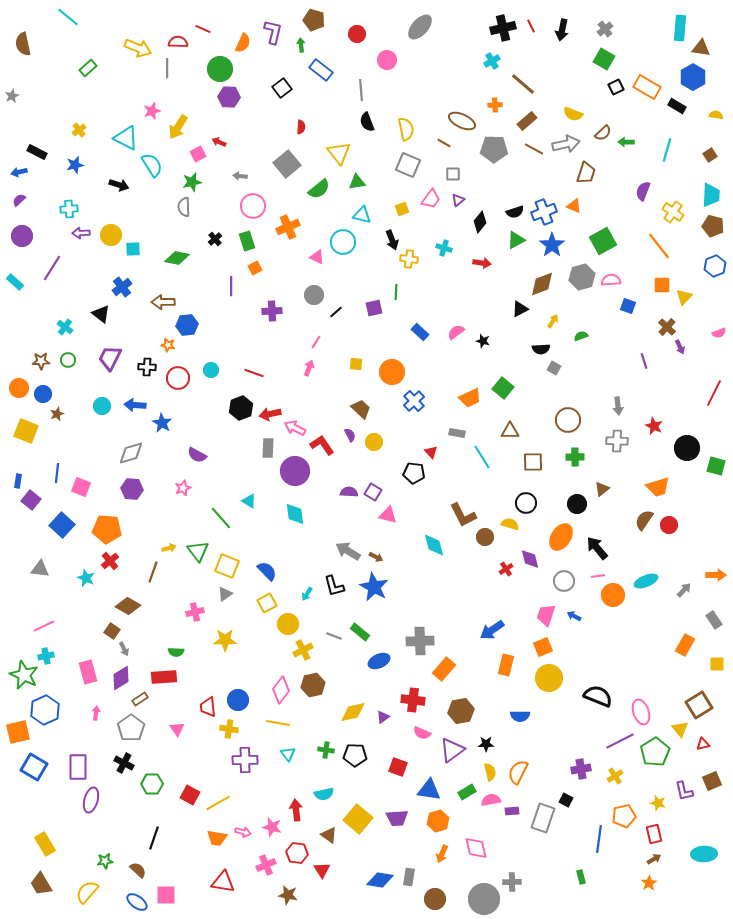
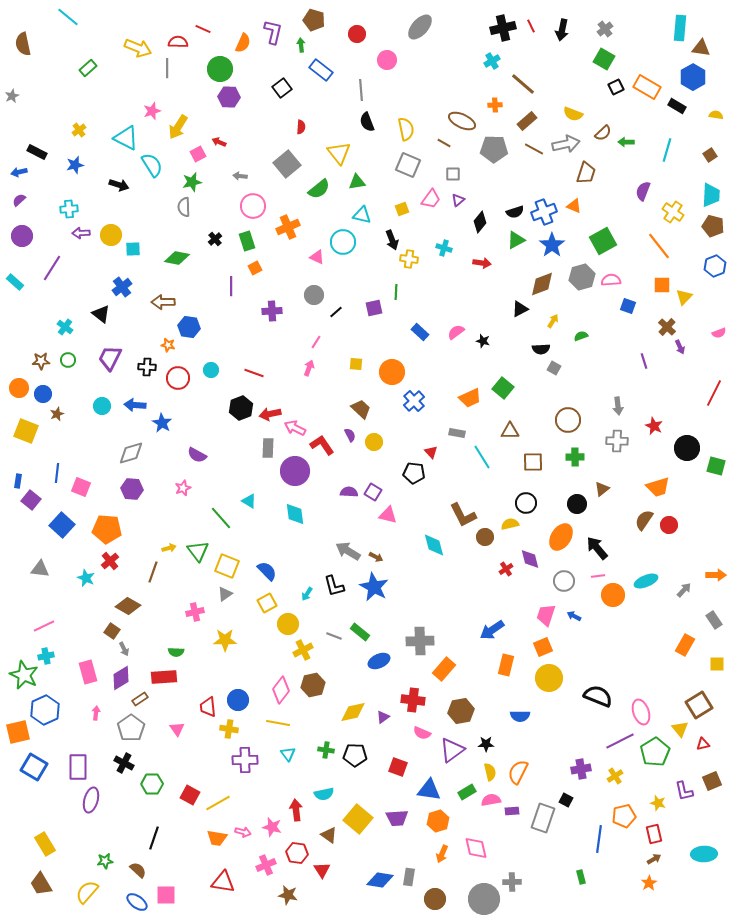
blue hexagon at (187, 325): moved 2 px right, 2 px down; rotated 15 degrees clockwise
yellow semicircle at (510, 524): rotated 30 degrees counterclockwise
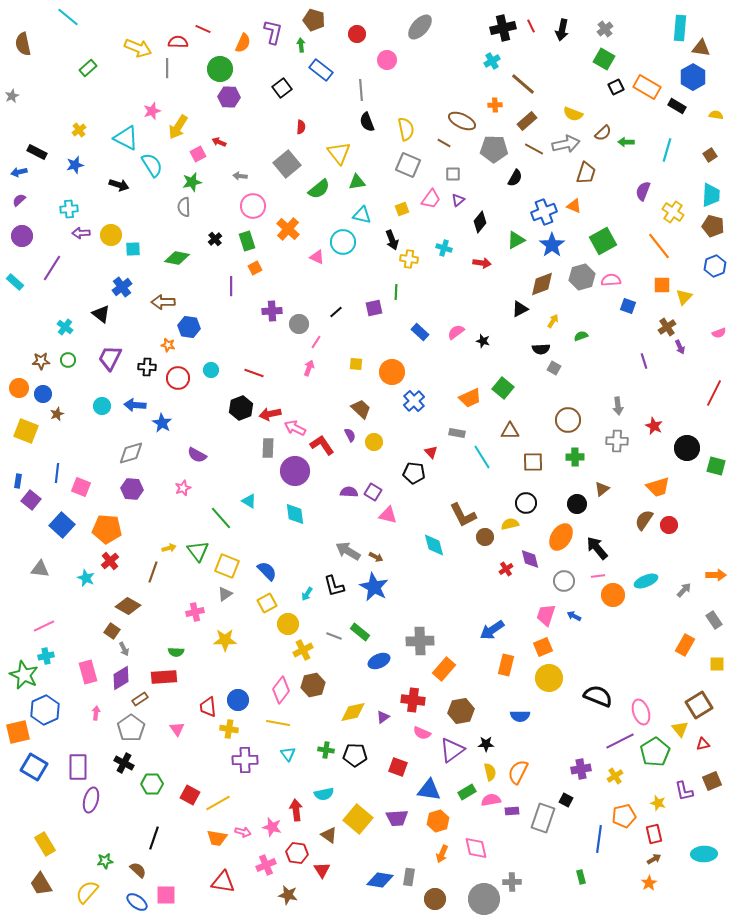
black semicircle at (515, 212): moved 34 px up; rotated 42 degrees counterclockwise
orange cross at (288, 227): moved 2 px down; rotated 25 degrees counterclockwise
gray circle at (314, 295): moved 15 px left, 29 px down
brown cross at (667, 327): rotated 12 degrees clockwise
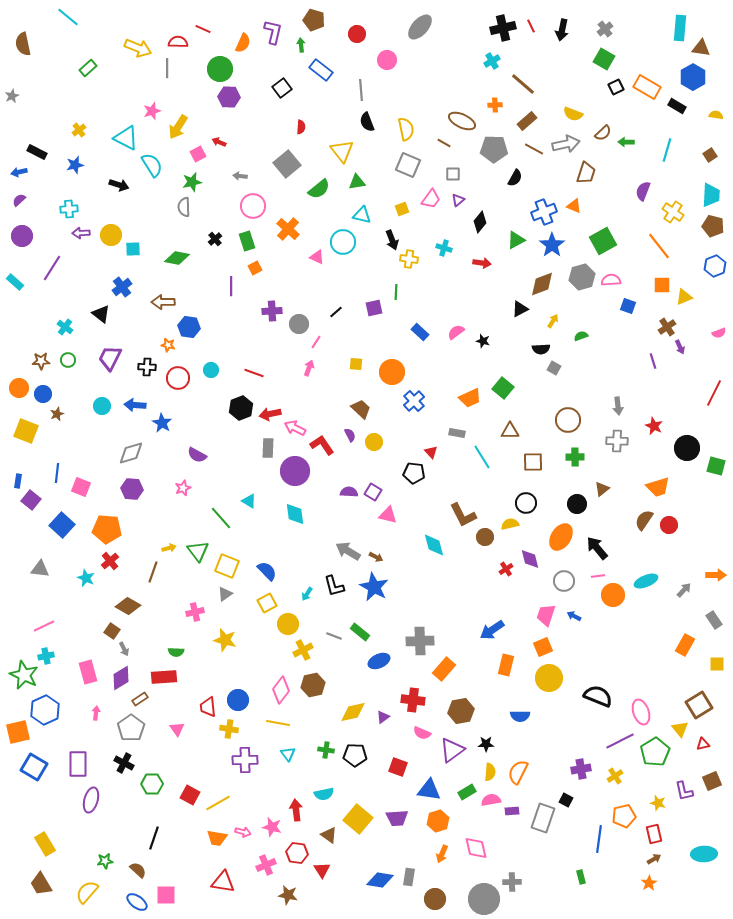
yellow triangle at (339, 153): moved 3 px right, 2 px up
yellow triangle at (684, 297): rotated 24 degrees clockwise
purple line at (644, 361): moved 9 px right
yellow star at (225, 640): rotated 15 degrees clockwise
purple rectangle at (78, 767): moved 3 px up
yellow semicircle at (490, 772): rotated 18 degrees clockwise
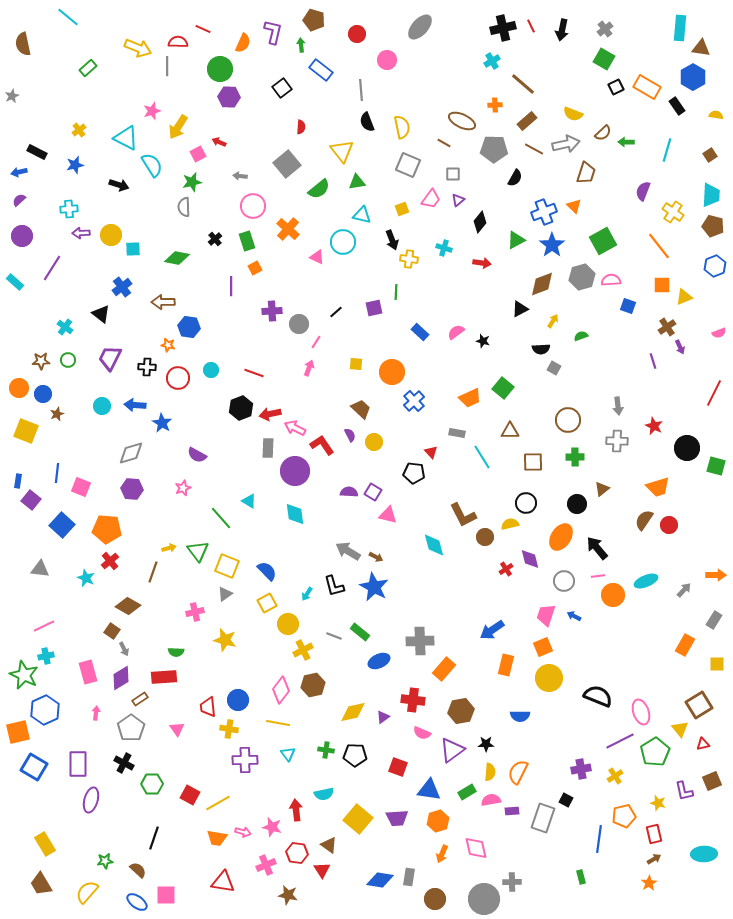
gray line at (167, 68): moved 2 px up
black rectangle at (677, 106): rotated 24 degrees clockwise
yellow semicircle at (406, 129): moved 4 px left, 2 px up
orange triangle at (574, 206): rotated 21 degrees clockwise
gray rectangle at (714, 620): rotated 66 degrees clockwise
brown triangle at (329, 835): moved 10 px down
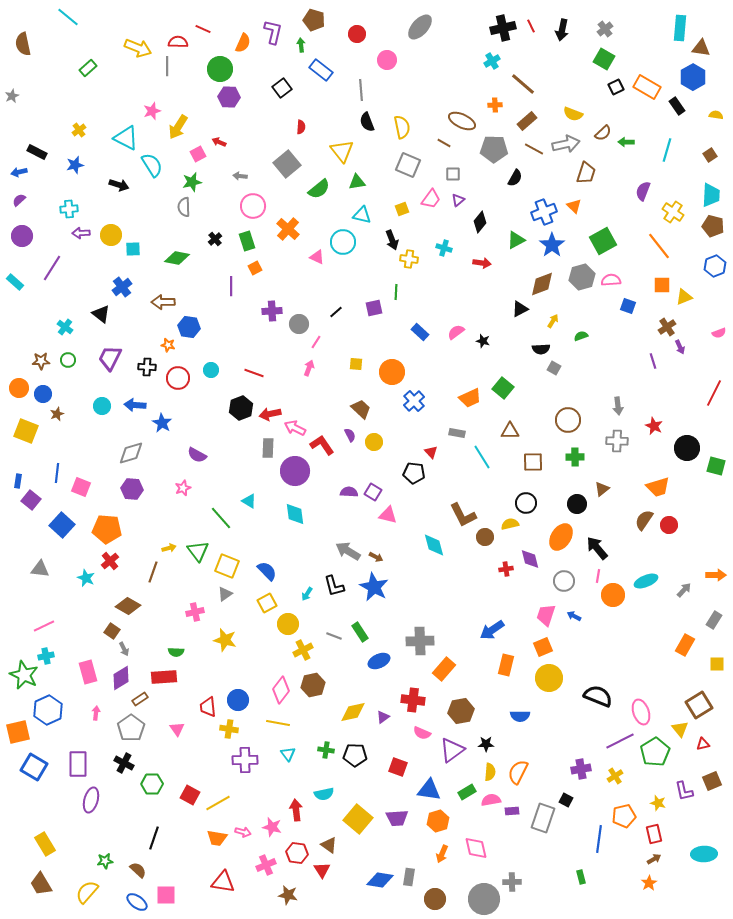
red cross at (506, 569): rotated 24 degrees clockwise
pink line at (598, 576): rotated 72 degrees counterclockwise
green rectangle at (360, 632): rotated 18 degrees clockwise
blue hexagon at (45, 710): moved 3 px right
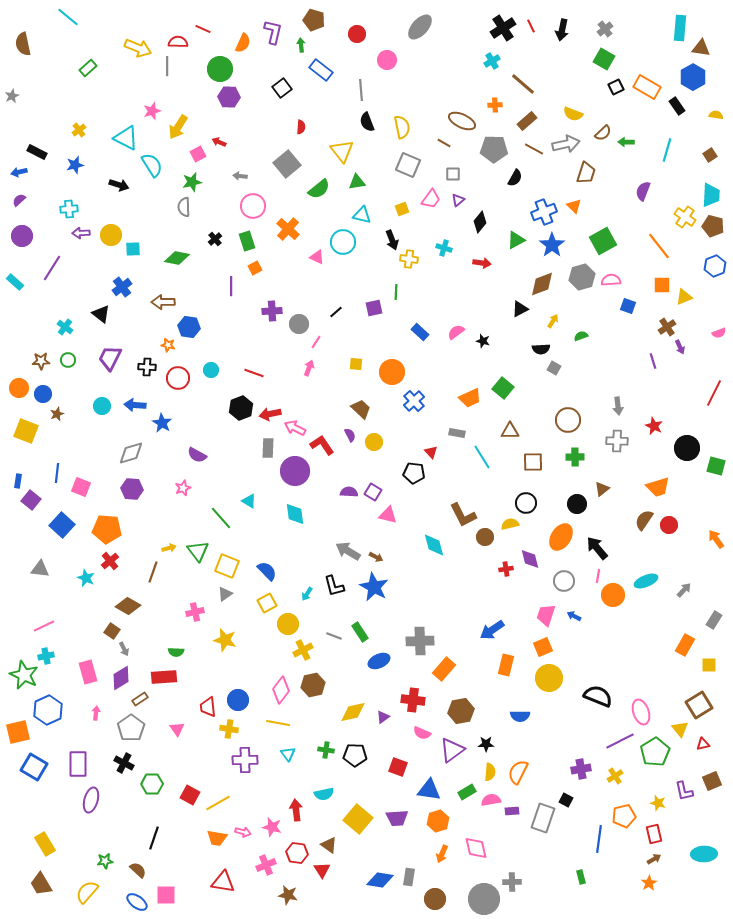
black cross at (503, 28): rotated 20 degrees counterclockwise
yellow cross at (673, 212): moved 12 px right, 5 px down
orange arrow at (716, 575): moved 36 px up; rotated 126 degrees counterclockwise
yellow square at (717, 664): moved 8 px left, 1 px down
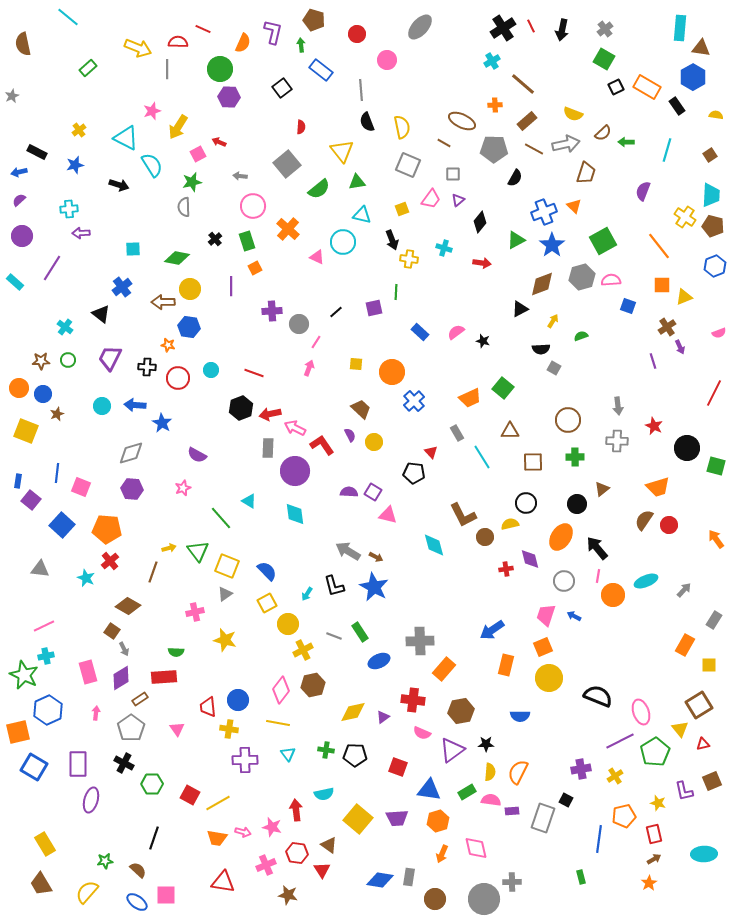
gray line at (167, 66): moved 3 px down
yellow circle at (111, 235): moved 79 px right, 54 px down
gray rectangle at (457, 433): rotated 49 degrees clockwise
pink semicircle at (491, 800): rotated 18 degrees clockwise
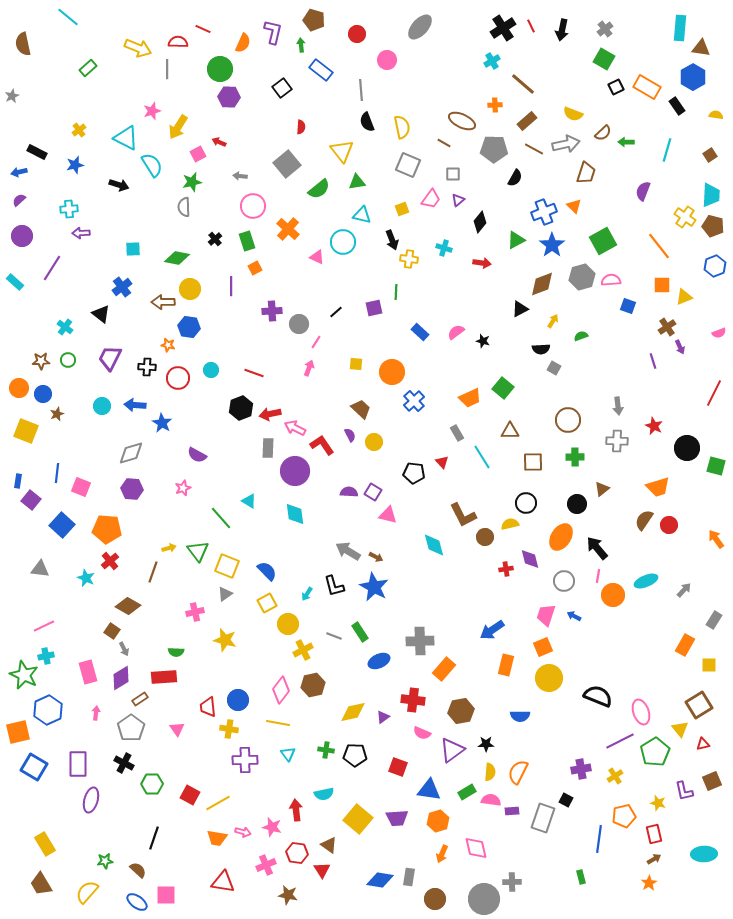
red triangle at (431, 452): moved 11 px right, 10 px down
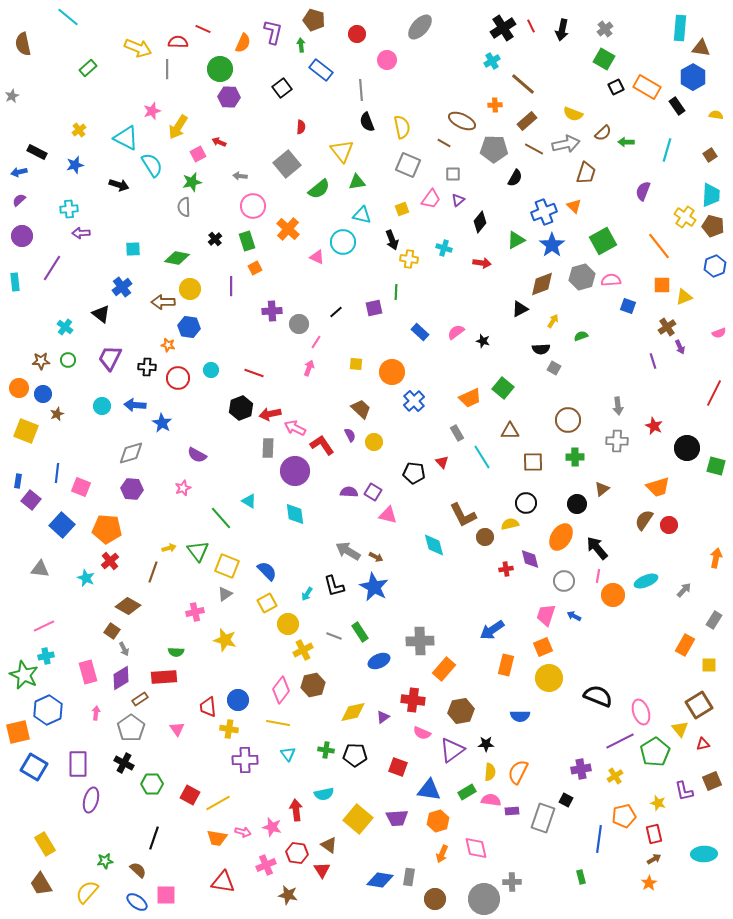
cyan rectangle at (15, 282): rotated 42 degrees clockwise
orange arrow at (716, 539): moved 19 px down; rotated 48 degrees clockwise
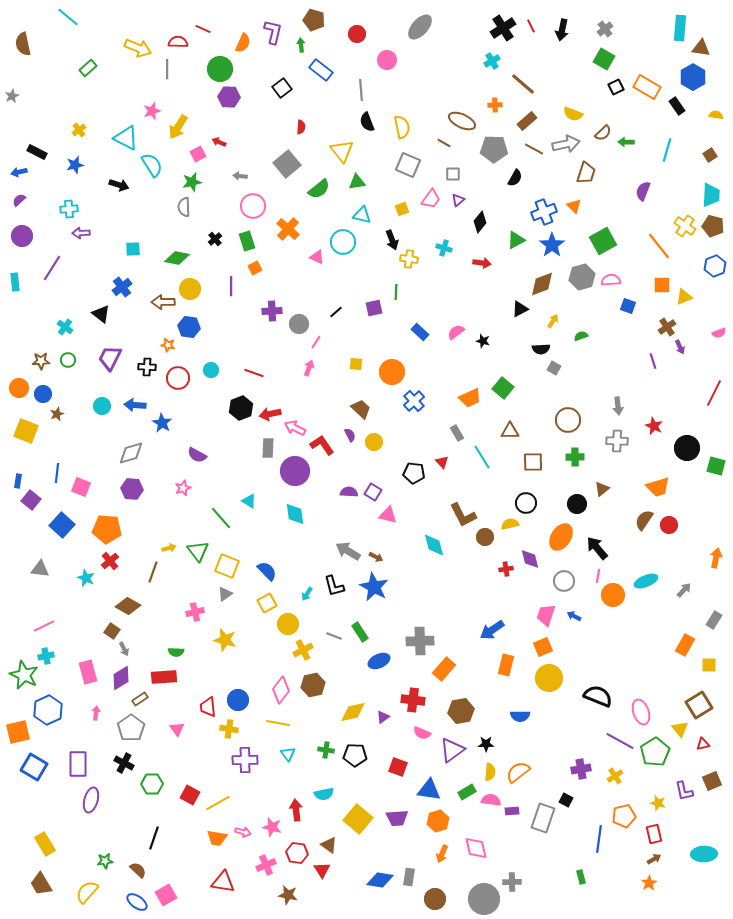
yellow cross at (685, 217): moved 9 px down
purple line at (620, 741): rotated 56 degrees clockwise
orange semicircle at (518, 772): rotated 25 degrees clockwise
pink square at (166, 895): rotated 30 degrees counterclockwise
